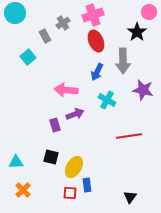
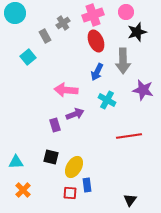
pink circle: moved 23 px left
black star: rotated 18 degrees clockwise
black triangle: moved 3 px down
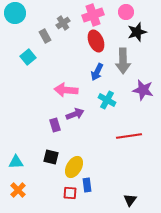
orange cross: moved 5 px left
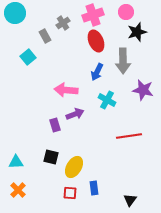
blue rectangle: moved 7 px right, 3 px down
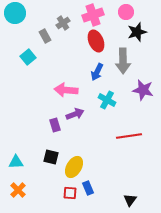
blue rectangle: moved 6 px left; rotated 16 degrees counterclockwise
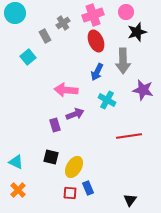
cyan triangle: rotated 28 degrees clockwise
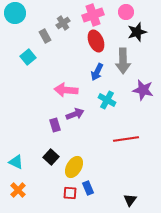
red line: moved 3 px left, 3 px down
black square: rotated 28 degrees clockwise
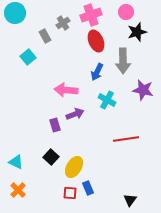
pink cross: moved 2 px left
